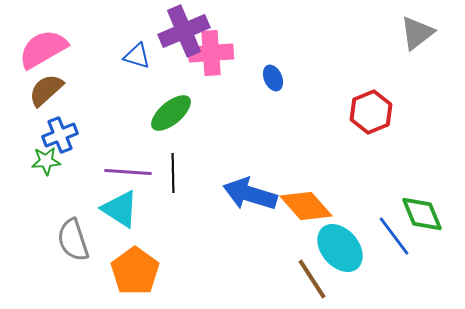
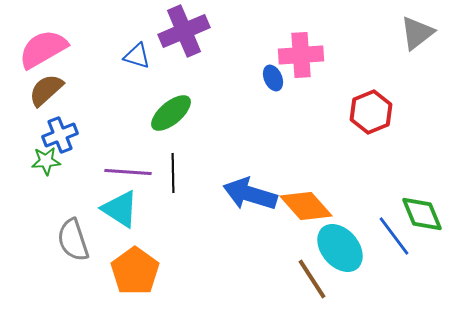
pink cross: moved 90 px right, 2 px down
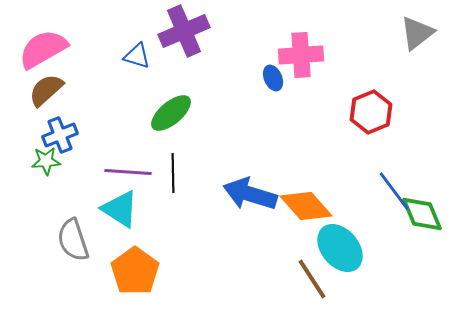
blue line: moved 45 px up
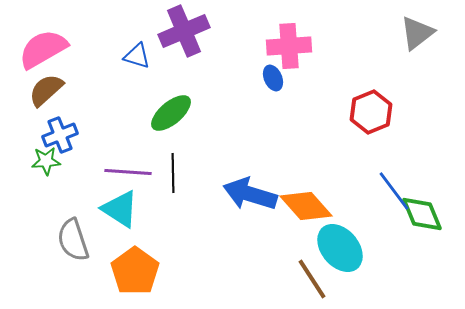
pink cross: moved 12 px left, 9 px up
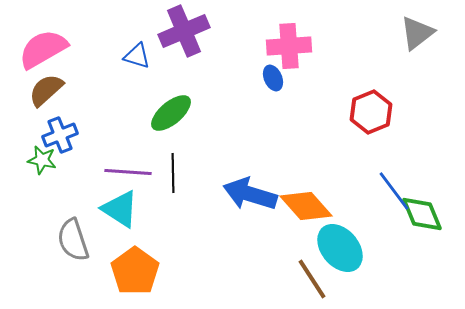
green star: moved 4 px left, 1 px up; rotated 16 degrees clockwise
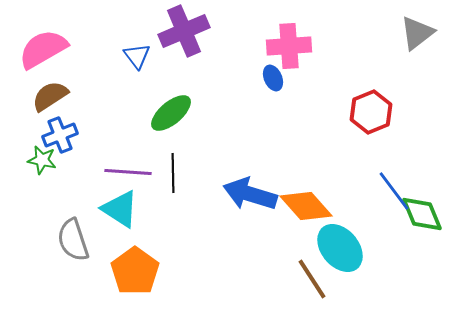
blue triangle: rotated 36 degrees clockwise
brown semicircle: moved 4 px right, 6 px down; rotated 9 degrees clockwise
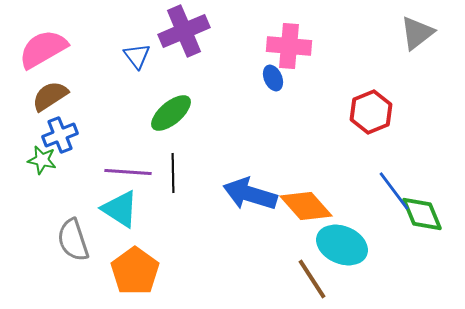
pink cross: rotated 9 degrees clockwise
cyan ellipse: moved 2 px right, 3 px up; rotated 27 degrees counterclockwise
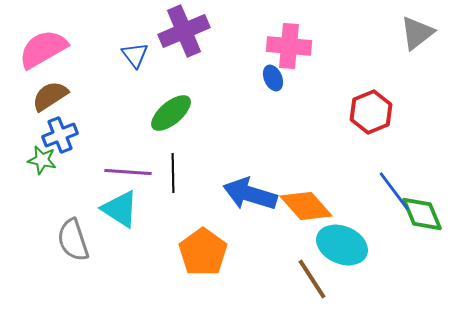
blue triangle: moved 2 px left, 1 px up
orange pentagon: moved 68 px right, 19 px up
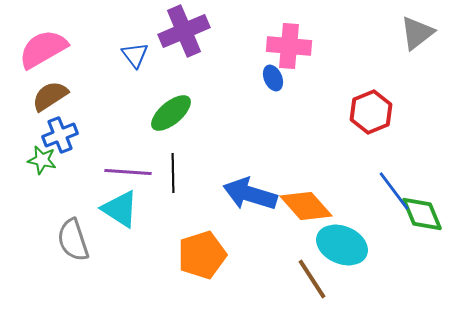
orange pentagon: moved 1 px left, 3 px down; rotated 18 degrees clockwise
